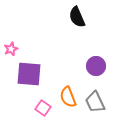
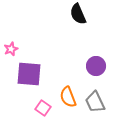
black semicircle: moved 1 px right, 3 px up
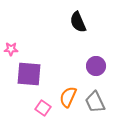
black semicircle: moved 8 px down
pink star: rotated 24 degrees clockwise
orange semicircle: rotated 45 degrees clockwise
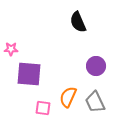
pink square: rotated 28 degrees counterclockwise
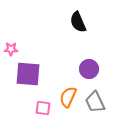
purple circle: moved 7 px left, 3 px down
purple square: moved 1 px left
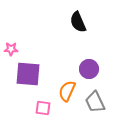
orange semicircle: moved 1 px left, 6 px up
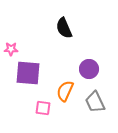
black semicircle: moved 14 px left, 6 px down
purple square: moved 1 px up
orange semicircle: moved 2 px left
